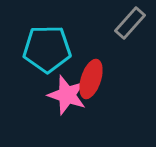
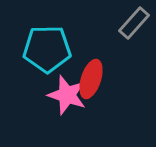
gray rectangle: moved 4 px right
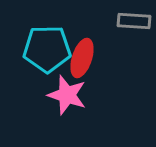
gray rectangle: moved 2 px up; rotated 52 degrees clockwise
red ellipse: moved 9 px left, 21 px up
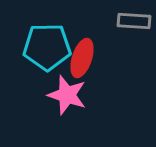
cyan pentagon: moved 2 px up
